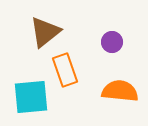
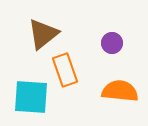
brown triangle: moved 2 px left, 2 px down
purple circle: moved 1 px down
cyan square: rotated 9 degrees clockwise
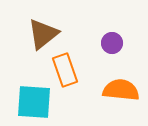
orange semicircle: moved 1 px right, 1 px up
cyan square: moved 3 px right, 5 px down
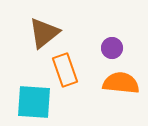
brown triangle: moved 1 px right, 1 px up
purple circle: moved 5 px down
orange semicircle: moved 7 px up
